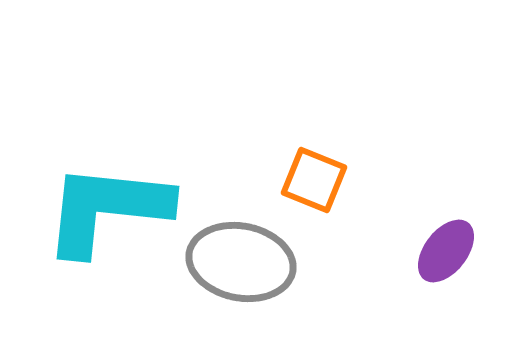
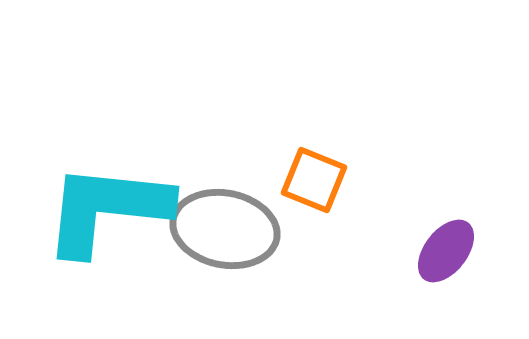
gray ellipse: moved 16 px left, 33 px up
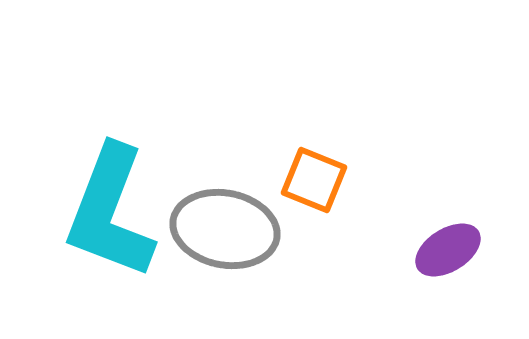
cyan L-shape: moved 3 px right, 3 px down; rotated 75 degrees counterclockwise
purple ellipse: moved 2 px right, 1 px up; rotated 20 degrees clockwise
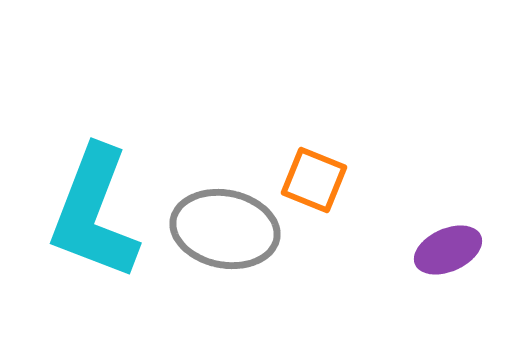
cyan L-shape: moved 16 px left, 1 px down
purple ellipse: rotated 8 degrees clockwise
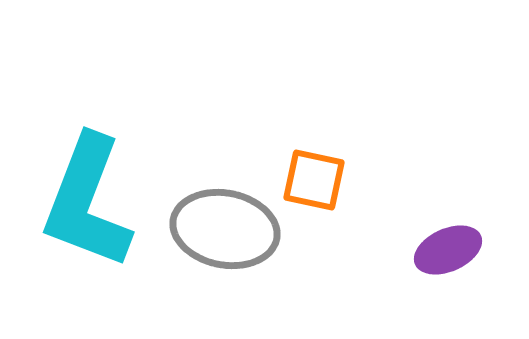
orange square: rotated 10 degrees counterclockwise
cyan L-shape: moved 7 px left, 11 px up
